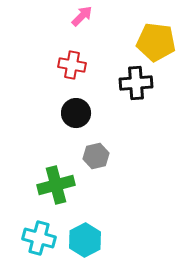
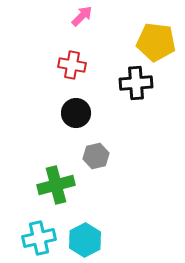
cyan cross: rotated 28 degrees counterclockwise
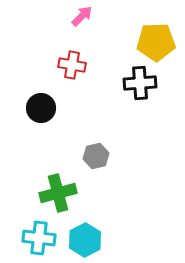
yellow pentagon: rotated 9 degrees counterclockwise
black cross: moved 4 px right
black circle: moved 35 px left, 5 px up
green cross: moved 2 px right, 8 px down
cyan cross: rotated 20 degrees clockwise
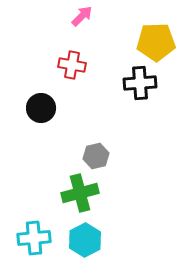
green cross: moved 22 px right
cyan cross: moved 5 px left; rotated 12 degrees counterclockwise
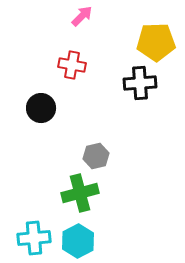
cyan hexagon: moved 7 px left, 1 px down
